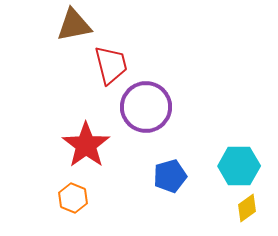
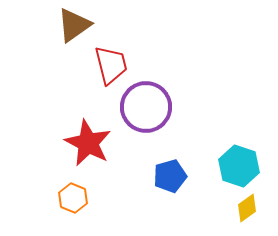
brown triangle: rotated 24 degrees counterclockwise
red star: moved 2 px right, 2 px up; rotated 9 degrees counterclockwise
cyan hexagon: rotated 18 degrees clockwise
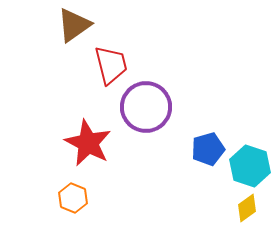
cyan hexagon: moved 11 px right
blue pentagon: moved 38 px right, 27 px up
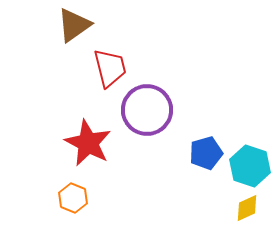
red trapezoid: moved 1 px left, 3 px down
purple circle: moved 1 px right, 3 px down
blue pentagon: moved 2 px left, 4 px down
yellow diamond: rotated 12 degrees clockwise
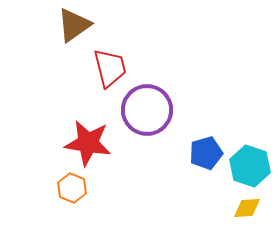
red star: rotated 18 degrees counterclockwise
orange hexagon: moved 1 px left, 10 px up
yellow diamond: rotated 20 degrees clockwise
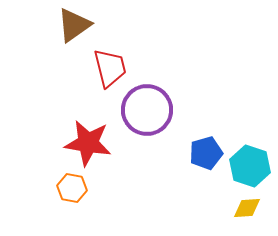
orange hexagon: rotated 12 degrees counterclockwise
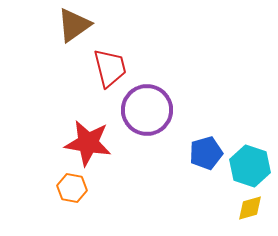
yellow diamond: moved 3 px right; rotated 12 degrees counterclockwise
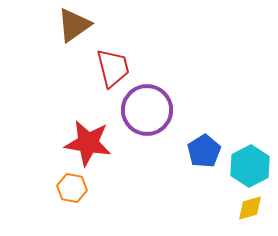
red trapezoid: moved 3 px right
blue pentagon: moved 2 px left, 2 px up; rotated 16 degrees counterclockwise
cyan hexagon: rotated 15 degrees clockwise
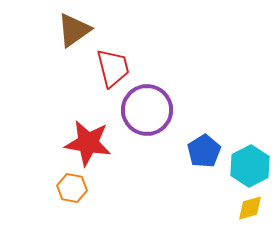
brown triangle: moved 5 px down
